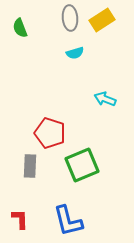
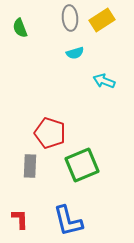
cyan arrow: moved 1 px left, 18 px up
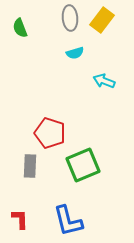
yellow rectangle: rotated 20 degrees counterclockwise
green square: moved 1 px right
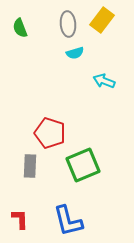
gray ellipse: moved 2 px left, 6 px down
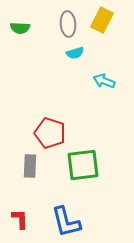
yellow rectangle: rotated 10 degrees counterclockwise
green semicircle: rotated 66 degrees counterclockwise
green square: rotated 16 degrees clockwise
blue L-shape: moved 2 px left, 1 px down
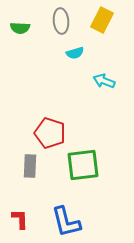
gray ellipse: moved 7 px left, 3 px up
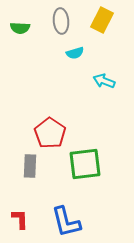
red pentagon: rotated 16 degrees clockwise
green square: moved 2 px right, 1 px up
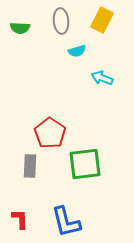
cyan semicircle: moved 2 px right, 2 px up
cyan arrow: moved 2 px left, 3 px up
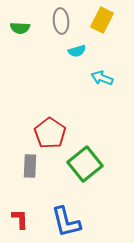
green square: rotated 32 degrees counterclockwise
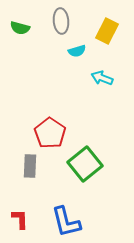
yellow rectangle: moved 5 px right, 11 px down
green semicircle: rotated 12 degrees clockwise
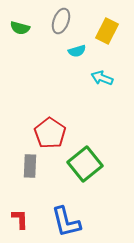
gray ellipse: rotated 25 degrees clockwise
